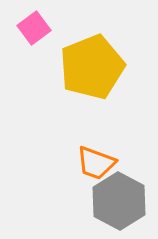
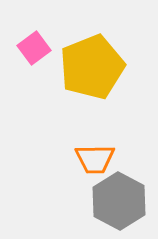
pink square: moved 20 px down
orange trapezoid: moved 1 px left, 4 px up; rotated 21 degrees counterclockwise
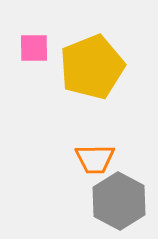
pink square: rotated 36 degrees clockwise
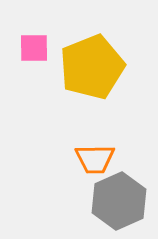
gray hexagon: rotated 8 degrees clockwise
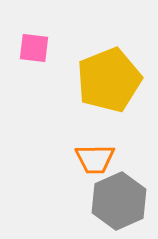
pink square: rotated 8 degrees clockwise
yellow pentagon: moved 17 px right, 13 px down
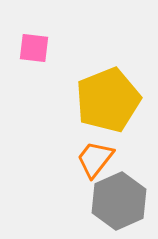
yellow pentagon: moved 1 px left, 20 px down
orange trapezoid: rotated 129 degrees clockwise
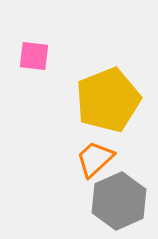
pink square: moved 8 px down
orange trapezoid: rotated 9 degrees clockwise
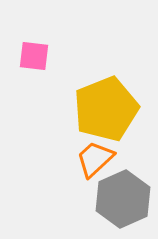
yellow pentagon: moved 2 px left, 9 px down
gray hexagon: moved 4 px right, 2 px up
